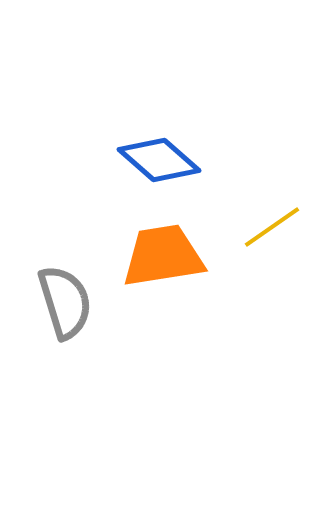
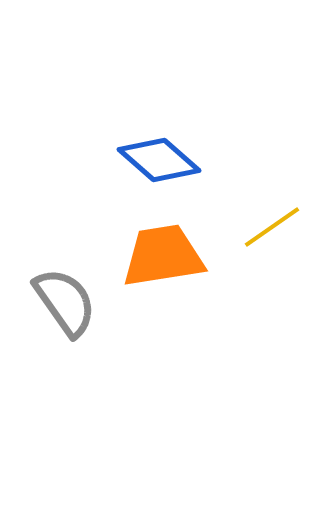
gray semicircle: rotated 18 degrees counterclockwise
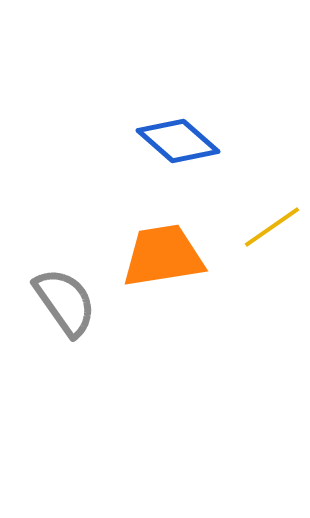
blue diamond: moved 19 px right, 19 px up
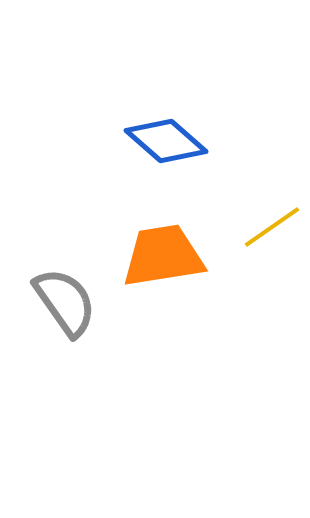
blue diamond: moved 12 px left
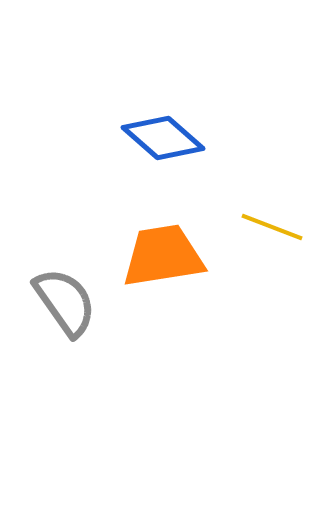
blue diamond: moved 3 px left, 3 px up
yellow line: rotated 56 degrees clockwise
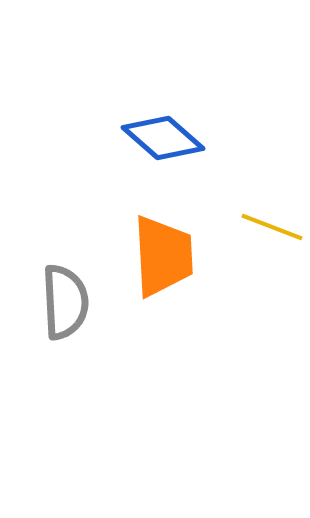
orange trapezoid: rotated 96 degrees clockwise
gray semicircle: rotated 32 degrees clockwise
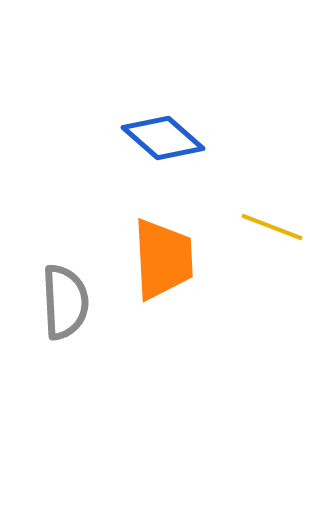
orange trapezoid: moved 3 px down
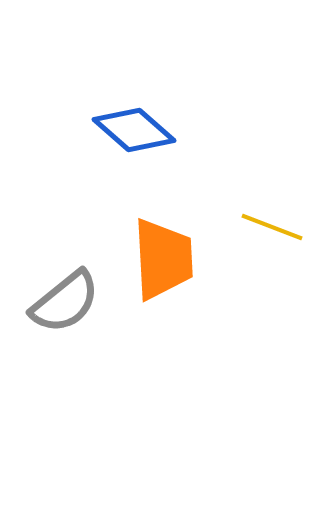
blue diamond: moved 29 px left, 8 px up
gray semicircle: rotated 54 degrees clockwise
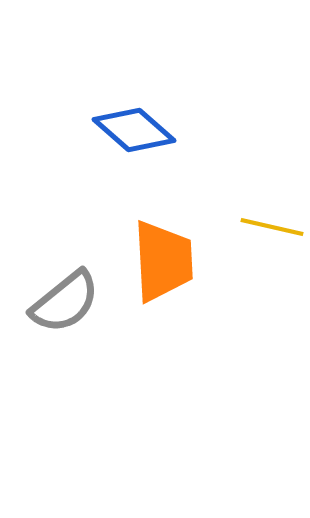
yellow line: rotated 8 degrees counterclockwise
orange trapezoid: moved 2 px down
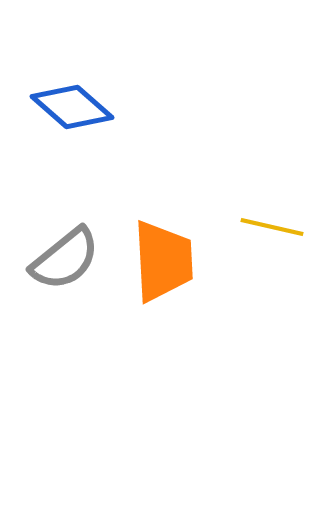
blue diamond: moved 62 px left, 23 px up
gray semicircle: moved 43 px up
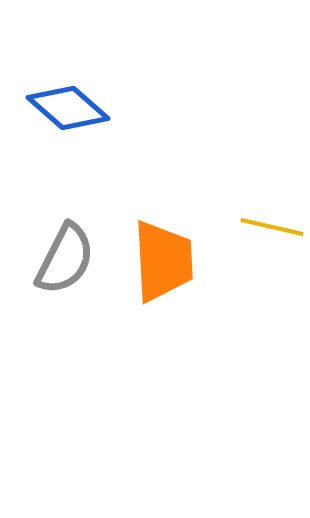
blue diamond: moved 4 px left, 1 px down
gray semicircle: rotated 24 degrees counterclockwise
